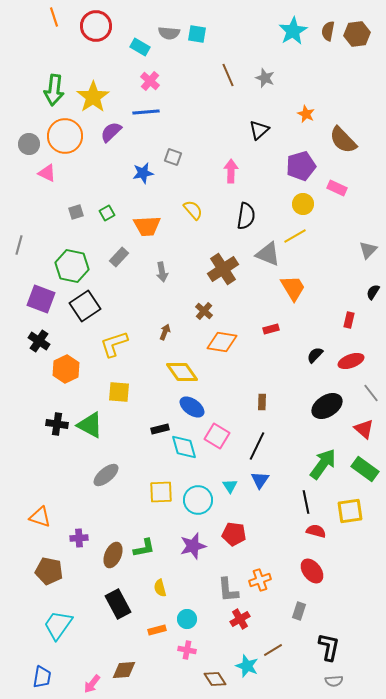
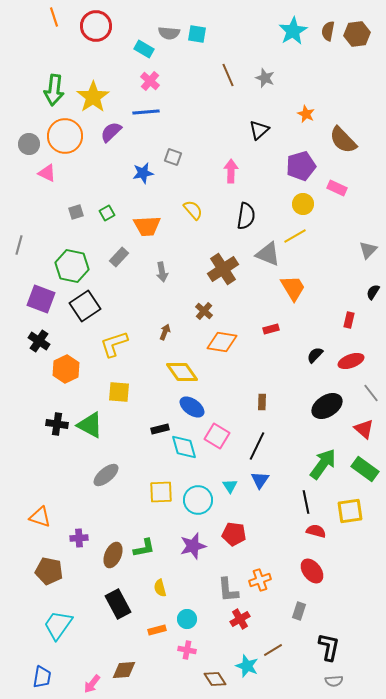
cyan rectangle at (140, 47): moved 4 px right, 2 px down
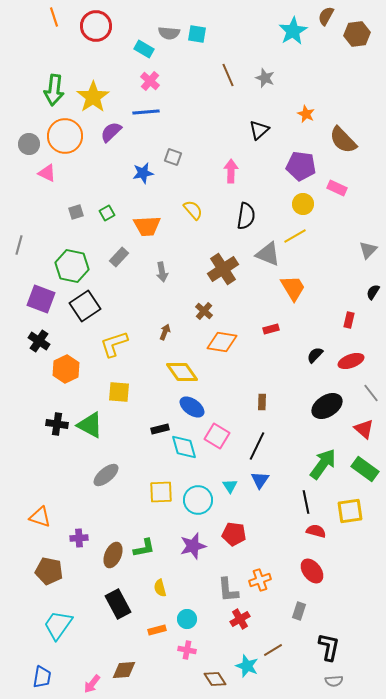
brown semicircle at (328, 31): moved 2 px left, 15 px up; rotated 18 degrees clockwise
purple pentagon at (301, 166): rotated 24 degrees clockwise
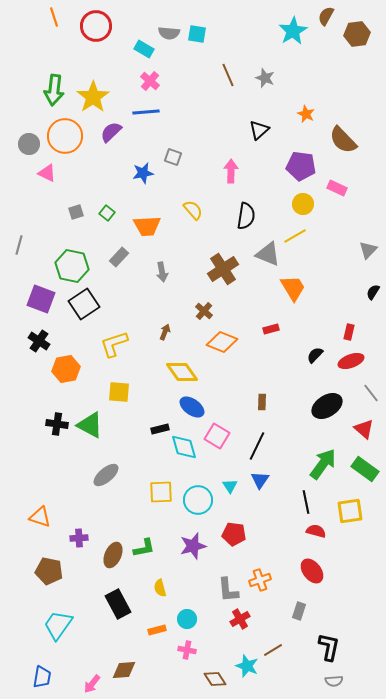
green square at (107, 213): rotated 21 degrees counterclockwise
black square at (85, 306): moved 1 px left, 2 px up
red rectangle at (349, 320): moved 12 px down
orange diamond at (222, 342): rotated 12 degrees clockwise
orange hexagon at (66, 369): rotated 16 degrees clockwise
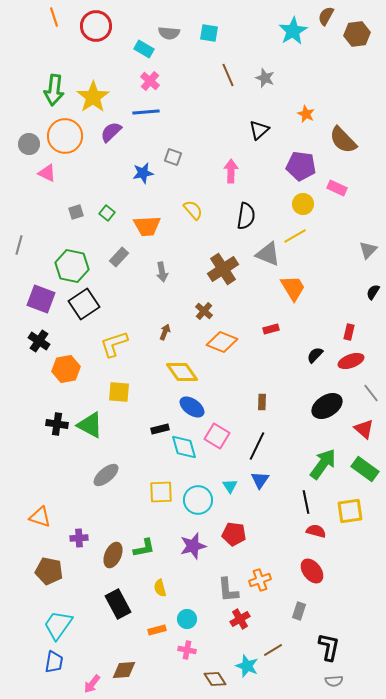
cyan square at (197, 34): moved 12 px right, 1 px up
blue trapezoid at (42, 677): moved 12 px right, 15 px up
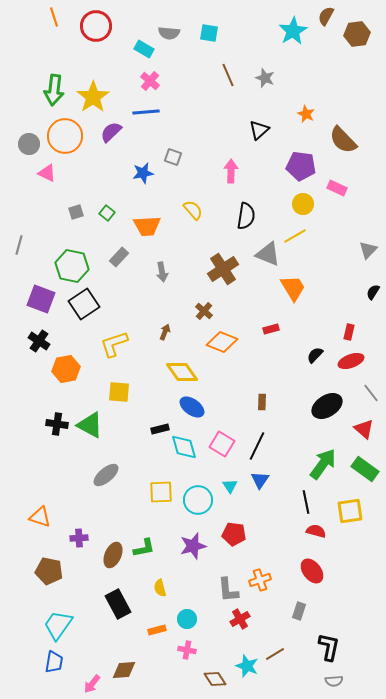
pink square at (217, 436): moved 5 px right, 8 px down
brown line at (273, 650): moved 2 px right, 4 px down
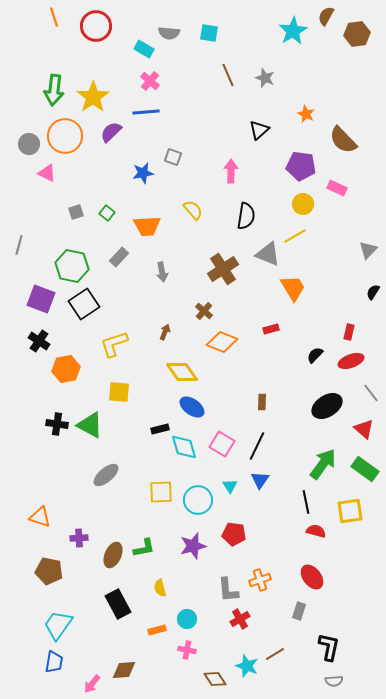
red ellipse at (312, 571): moved 6 px down
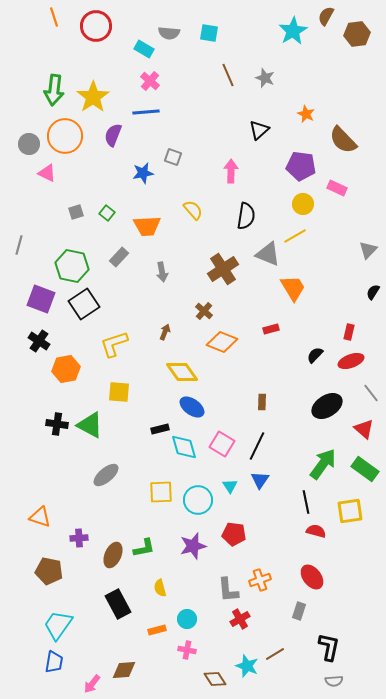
purple semicircle at (111, 132): moved 2 px right, 3 px down; rotated 25 degrees counterclockwise
